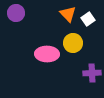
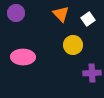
orange triangle: moved 7 px left
yellow circle: moved 2 px down
pink ellipse: moved 24 px left, 3 px down
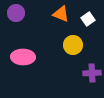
orange triangle: rotated 24 degrees counterclockwise
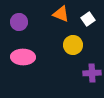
purple circle: moved 3 px right, 9 px down
